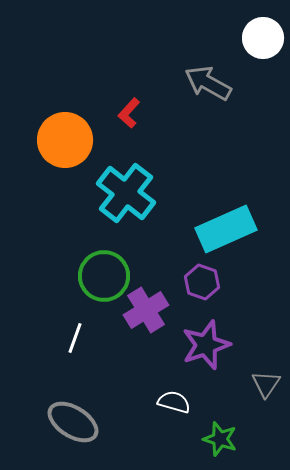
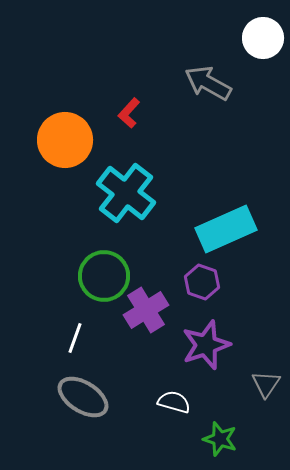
gray ellipse: moved 10 px right, 25 px up
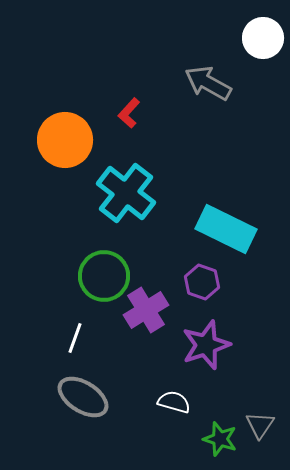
cyan rectangle: rotated 50 degrees clockwise
gray triangle: moved 6 px left, 41 px down
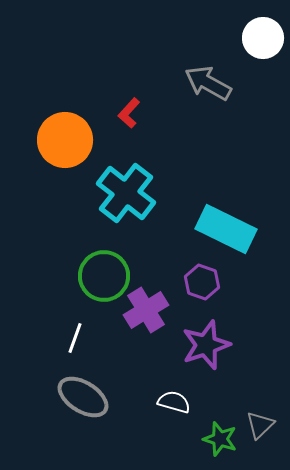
gray triangle: rotated 12 degrees clockwise
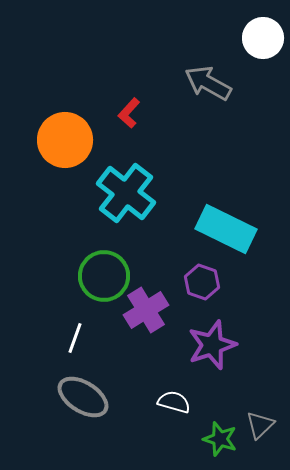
purple star: moved 6 px right
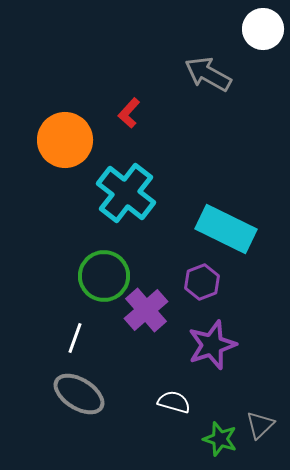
white circle: moved 9 px up
gray arrow: moved 9 px up
purple hexagon: rotated 20 degrees clockwise
purple cross: rotated 9 degrees counterclockwise
gray ellipse: moved 4 px left, 3 px up
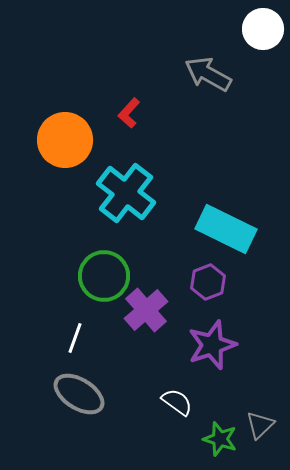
purple hexagon: moved 6 px right
white semicircle: moved 3 px right; rotated 20 degrees clockwise
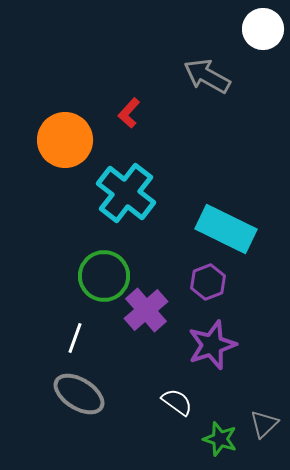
gray arrow: moved 1 px left, 2 px down
gray triangle: moved 4 px right, 1 px up
